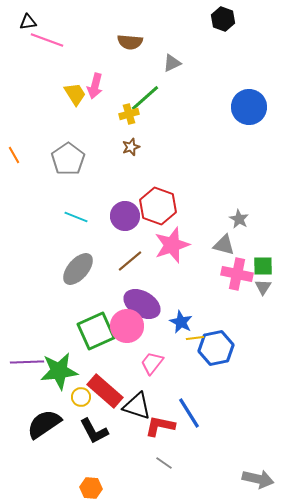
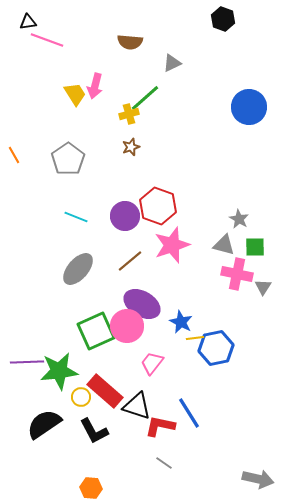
green square at (263, 266): moved 8 px left, 19 px up
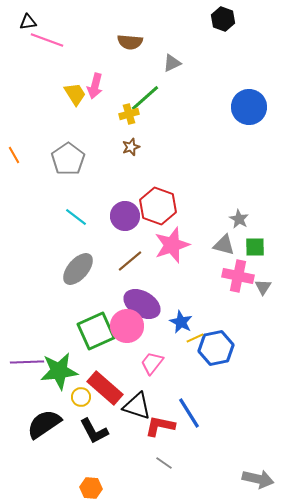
cyan line at (76, 217): rotated 15 degrees clockwise
pink cross at (237, 274): moved 1 px right, 2 px down
yellow line at (195, 338): rotated 18 degrees counterclockwise
red rectangle at (105, 391): moved 3 px up
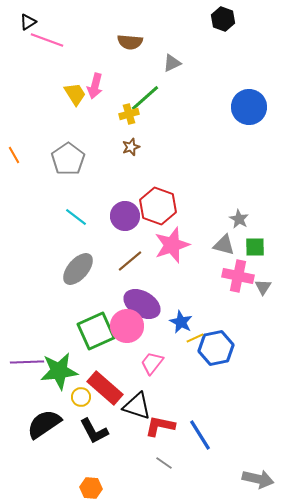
black triangle at (28, 22): rotated 24 degrees counterclockwise
blue line at (189, 413): moved 11 px right, 22 px down
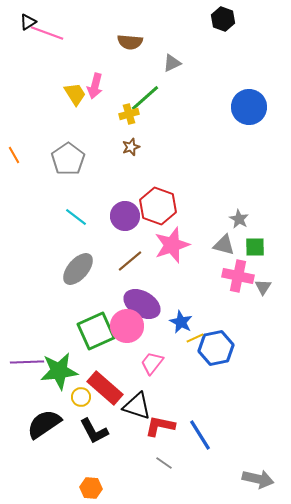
pink line at (47, 40): moved 7 px up
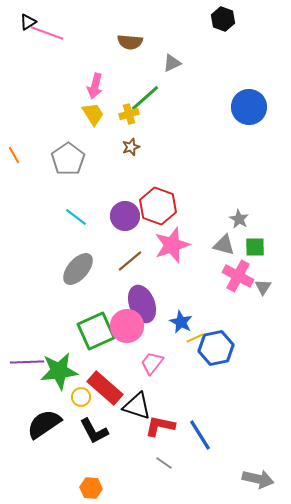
yellow trapezoid at (75, 94): moved 18 px right, 20 px down
pink cross at (238, 276): rotated 16 degrees clockwise
purple ellipse at (142, 304): rotated 39 degrees clockwise
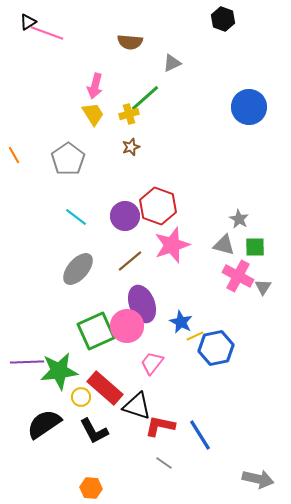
yellow line at (195, 338): moved 2 px up
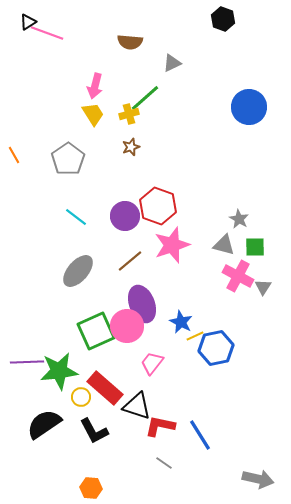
gray ellipse at (78, 269): moved 2 px down
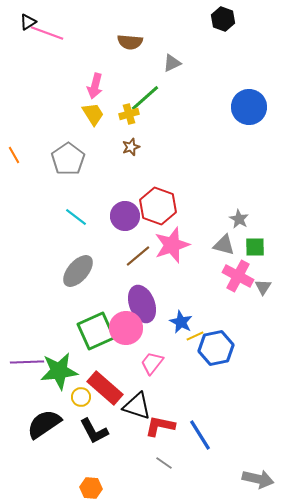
brown line at (130, 261): moved 8 px right, 5 px up
pink circle at (127, 326): moved 1 px left, 2 px down
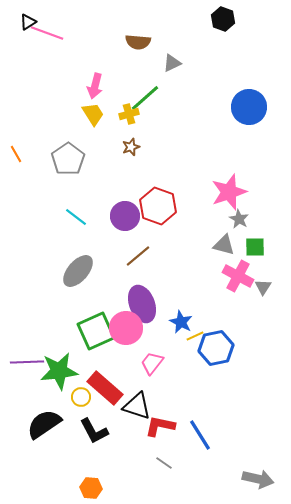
brown semicircle at (130, 42): moved 8 px right
orange line at (14, 155): moved 2 px right, 1 px up
pink star at (172, 245): moved 57 px right, 53 px up
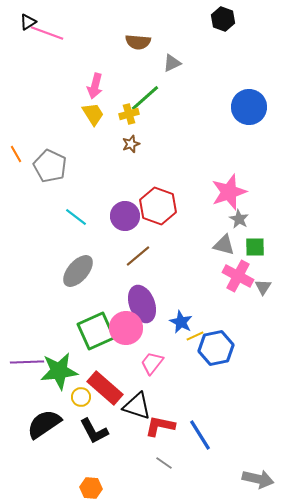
brown star at (131, 147): moved 3 px up
gray pentagon at (68, 159): moved 18 px left, 7 px down; rotated 12 degrees counterclockwise
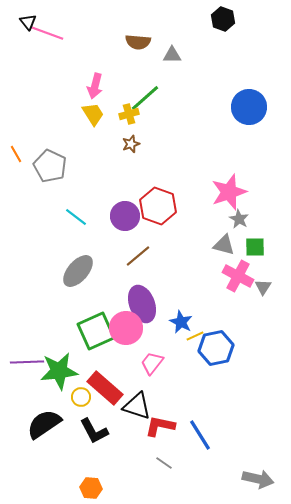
black triangle at (28, 22): rotated 36 degrees counterclockwise
gray triangle at (172, 63): moved 8 px up; rotated 24 degrees clockwise
